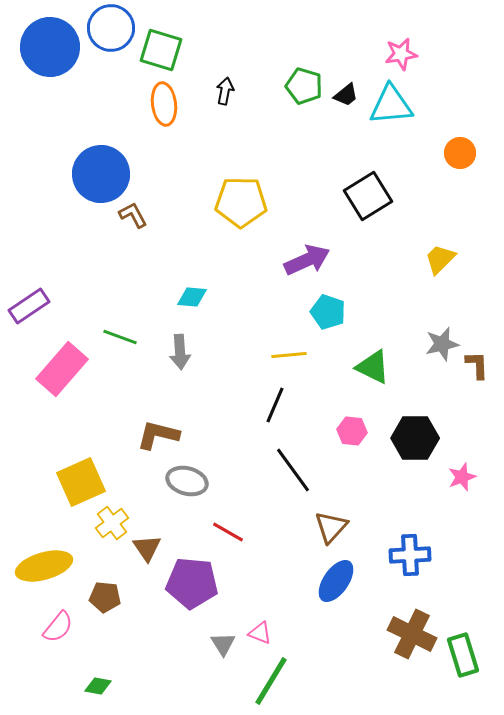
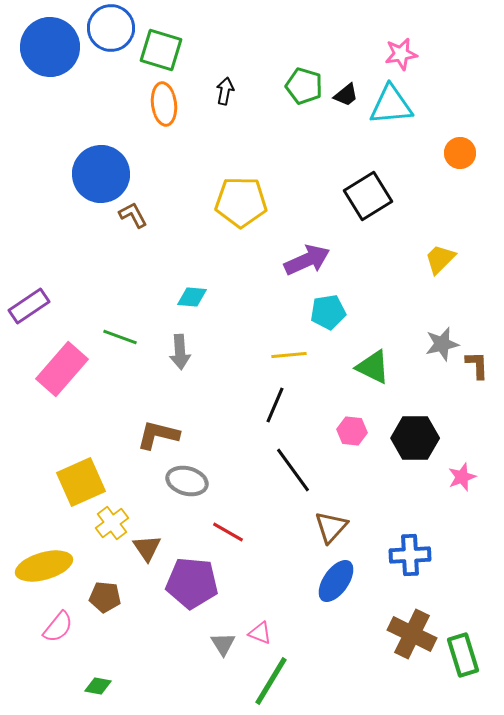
cyan pentagon at (328, 312): rotated 28 degrees counterclockwise
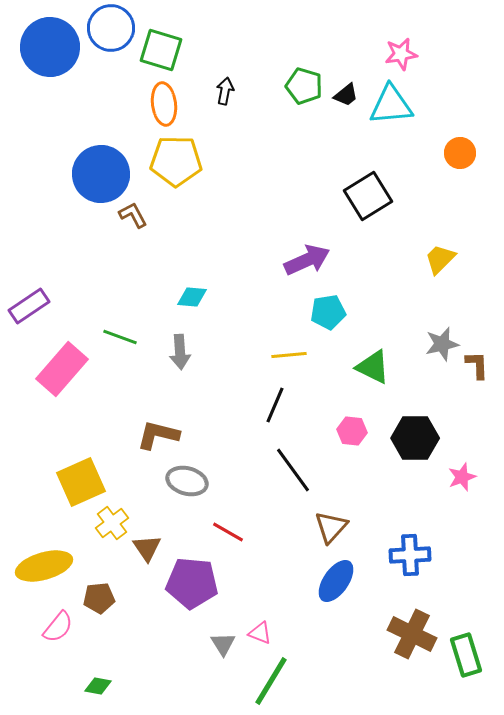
yellow pentagon at (241, 202): moved 65 px left, 41 px up
brown pentagon at (105, 597): moved 6 px left, 1 px down; rotated 12 degrees counterclockwise
green rectangle at (463, 655): moved 3 px right
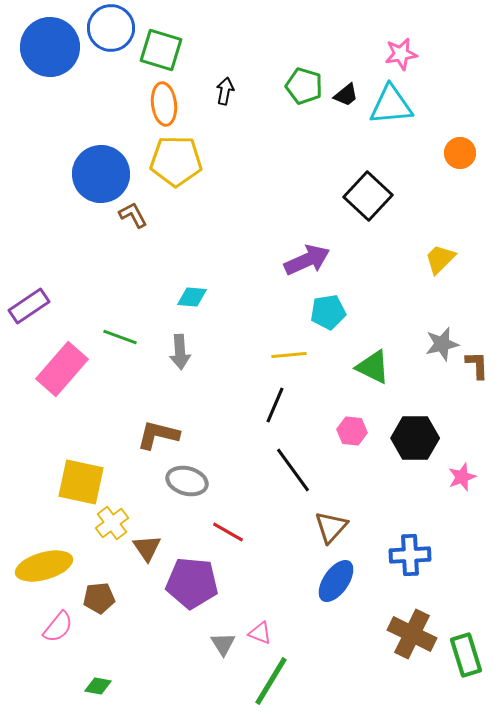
black square at (368, 196): rotated 15 degrees counterclockwise
yellow square at (81, 482): rotated 36 degrees clockwise
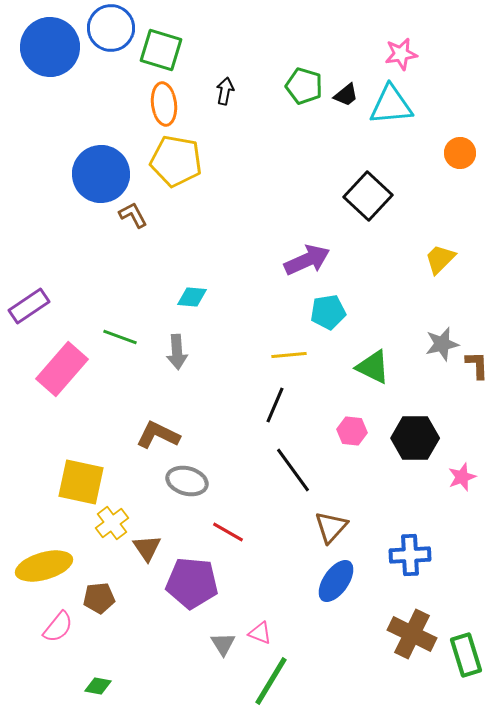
yellow pentagon at (176, 161): rotated 9 degrees clockwise
gray arrow at (180, 352): moved 3 px left
brown L-shape at (158, 435): rotated 12 degrees clockwise
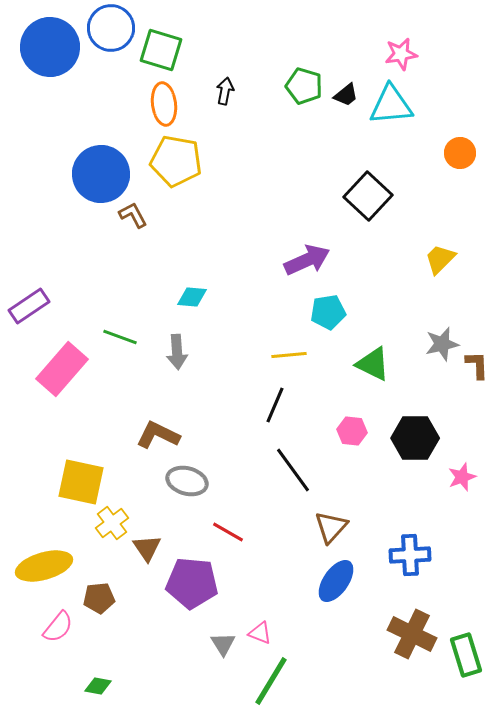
green triangle at (373, 367): moved 3 px up
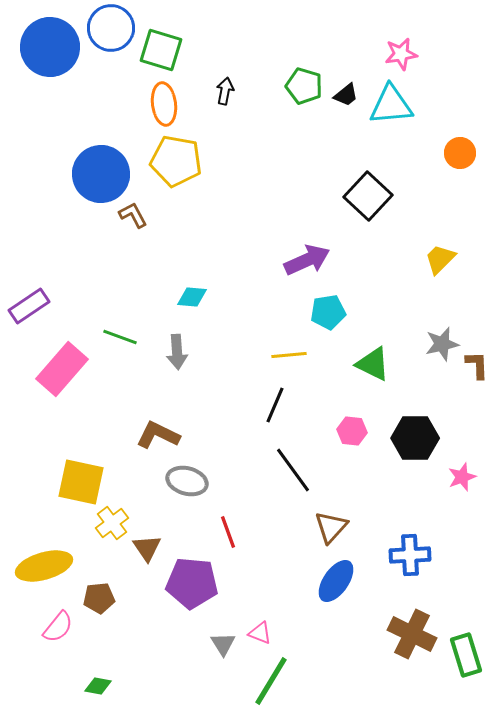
red line at (228, 532): rotated 40 degrees clockwise
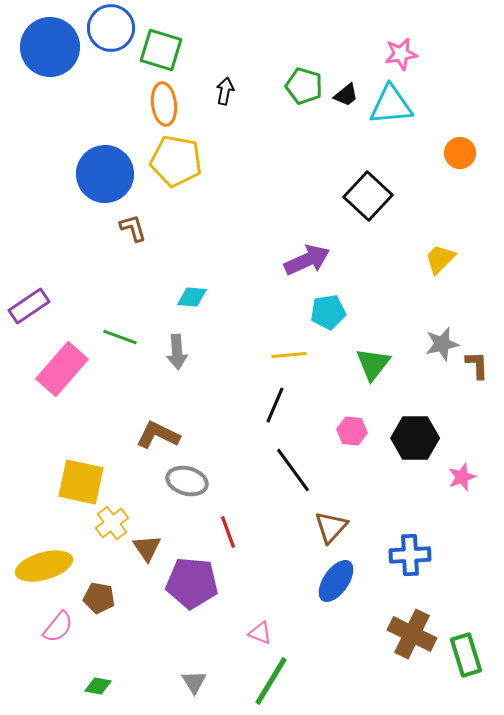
blue circle at (101, 174): moved 4 px right
brown L-shape at (133, 215): moved 13 px down; rotated 12 degrees clockwise
green triangle at (373, 364): rotated 42 degrees clockwise
brown pentagon at (99, 598): rotated 16 degrees clockwise
gray triangle at (223, 644): moved 29 px left, 38 px down
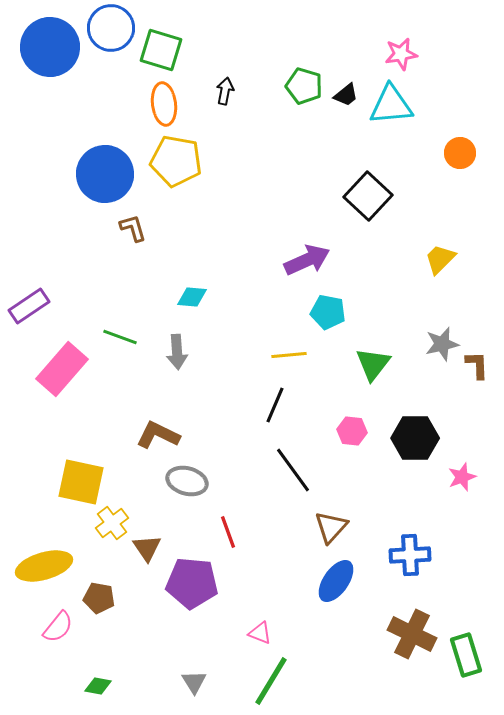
cyan pentagon at (328, 312): rotated 20 degrees clockwise
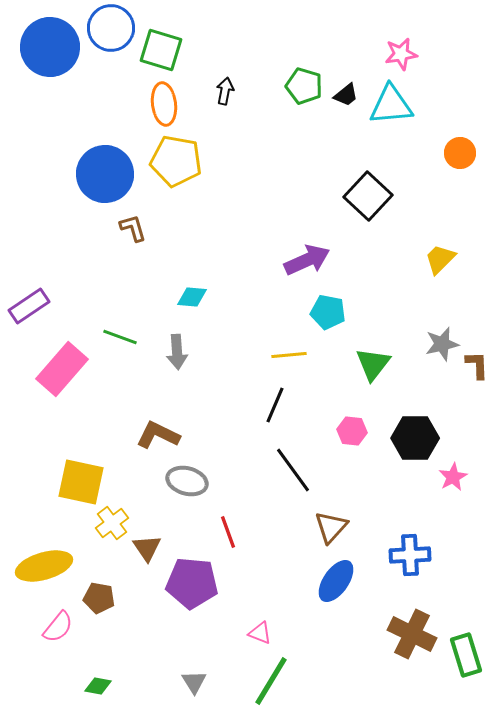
pink star at (462, 477): moved 9 px left; rotated 8 degrees counterclockwise
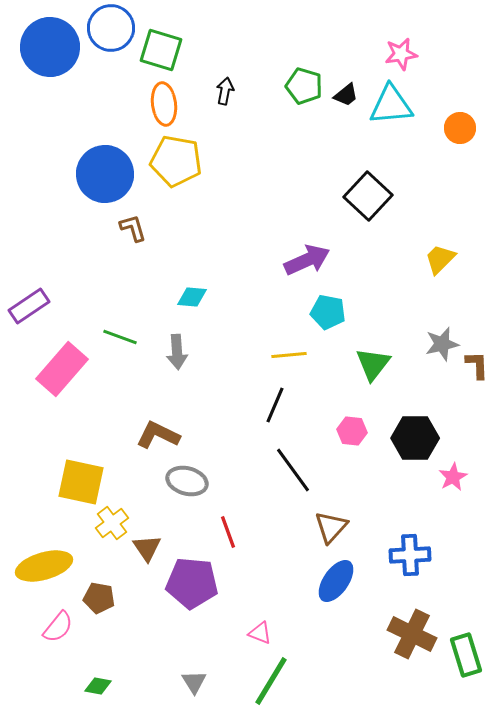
orange circle at (460, 153): moved 25 px up
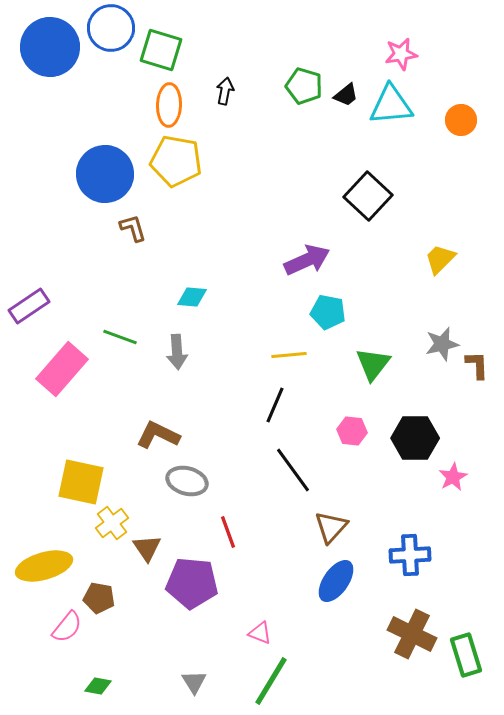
orange ellipse at (164, 104): moved 5 px right, 1 px down; rotated 9 degrees clockwise
orange circle at (460, 128): moved 1 px right, 8 px up
pink semicircle at (58, 627): moved 9 px right
